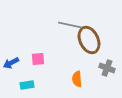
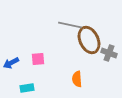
gray cross: moved 2 px right, 15 px up
cyan rectangle: moved 3 px down
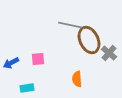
gray cross: rotated 21 degrees clockwise
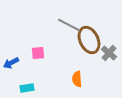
gray line: moved 1 px left; rotated 15 degrees clockwise
pink square: moved 6 px up
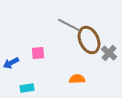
orange semicircle: rotated 91 degrees clockwise
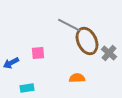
brown ellipse: moved 2 px left, 1 px down
orange semicircle: moved 1 px up
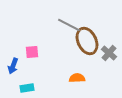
pink square: moved 6 px left, 1 px up
blue arrow: moved 2 px right, 3 px down; rotated 42 degrees counterclockwise
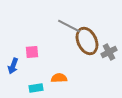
gray line: moved 1 px down
gray cross: moved 1 px up; rotated 21 degrees clockwise
orange semicircle: moved 18 px left
cyan rectangle: moved 9 px right
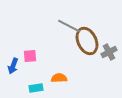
pink square: moved 2 px left, 4 px down
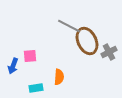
orange semicircle: moved 1 px up; rotated 98 degrees clockwise
